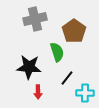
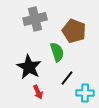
brown pentagon: rotated 15 degrees counterclockwise
black star: rotated 25 degrees clockwise
red arrow: rotated 24 degrees counterclockwise
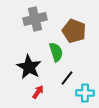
green semicircle: moved 1 px left
red arrow: rotated 120 degrees counterclockwise
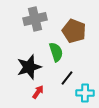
black star: rotated 25 degrees clockwise
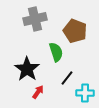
brown pentagon: moved 1 px right
black star: moved 2 px left, 2 px down; rotated 20 degrees counterclockwise
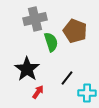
green semicircle: moved 5 px left, 10 px up
cyan cross: moved 2 px right
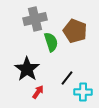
cyan cross: moved 4 px left, 1 px up
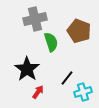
brown pentagon: moved 4 px right
cyan cross: rotated 18 degrees counterclockwise
